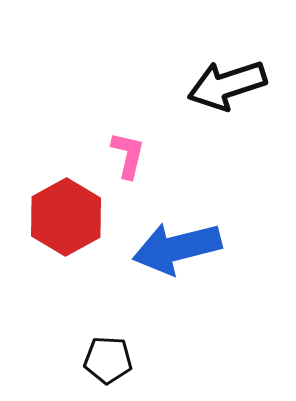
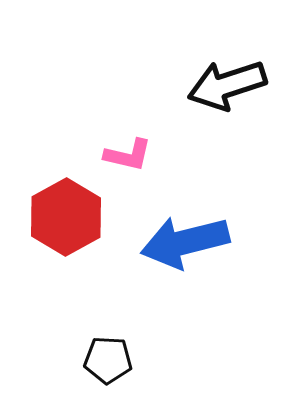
pink L-shape: rotated 90 degrees clockwise
blue arrow: moved 8 px right, 6 px up
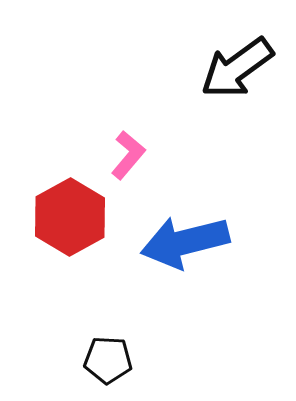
black arrow: moved 10 px right, 17 px up; rotated 18 degrees counterclockwise
pink L-shape: rotated 63 degrees counterclockwise
red hexagon: moved 4 px right
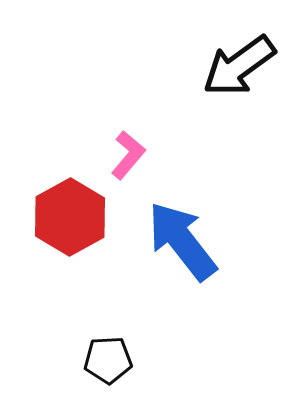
black arrow: moved 2 px right, 2 px up
blue arrow: moved 3 px left, 1 px up; rotated 66 degrees clockwise
black pentagon: rotated 6 degrees counterclockwise
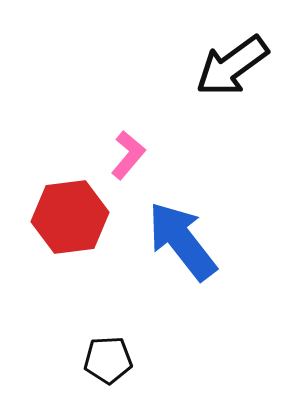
black arrow: moved 7 px left
red hexagon: rotated 22 degrees clockwise
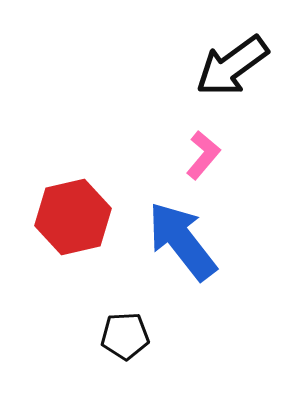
pink L-shape: moved 75 px right
red hexagon: moved 3 px right; rotated 6 degrees counterclockwise
black pentagon: moved 17 px right, 24 px up
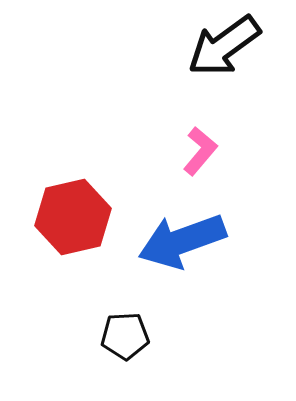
black arrow: moved 8 px left, 20 px up
pink L-shape: moved 3 px left, 4 px up
blue arrow: rotated 72 degrees counterclockwise
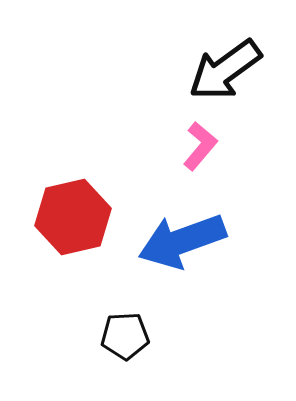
black arrow: moved 1 px right, 24 px down
pink L-shape: moved 5 px up
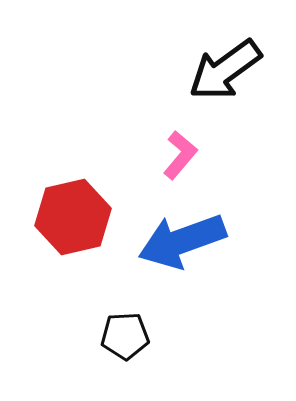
pink L-shape: moved 20 px left, 9 px down
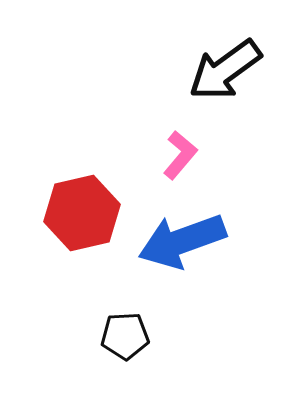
red hexagon: moved 9 px right, 4 px up
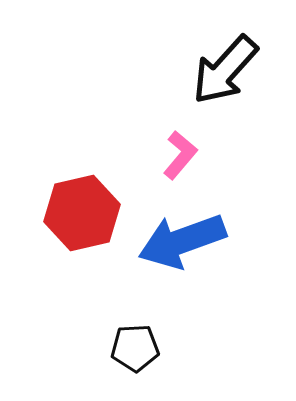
black arrow: rotated 12 degrees counterclockwise
black pentagon: moved 10 px right, 12 px down
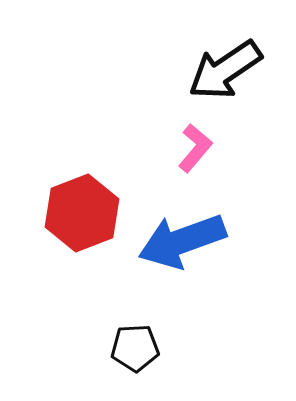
black arrow: rotated 14 degrees clockwise
pink L-shape: moved 15 px right, 7 px up
red hexagon: rotated 8 degrees counterclockwise
